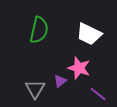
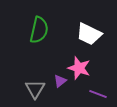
purple line: rotated 18 degrees counterclockwise
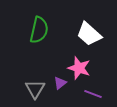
white trapezoid: rotated 16 degrees clockwise
purple triangle: moved 2 px down
purple line: moved 5 px left
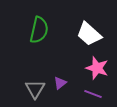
pink star: moved 18 px right
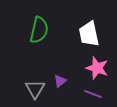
white trapezoid: rotated 36 degrees clockwise
purple triangle: moved 2 px up
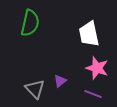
green semicircle: moved 9 px left, 7 px up
gray triangle: rotated 15 degrees counterclockwise
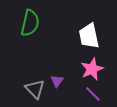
white trapezoid: moved 2 px down
pink star: moved 5 px left, 1 px down; rotated 30 degrees clockwise
purple triangle: moved 3 px left; rotated 16 degrees counterclockwise
purple line: rotated 24 degrees clockwise
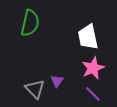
white trapezoid: moved 1 px left, 1 px down
pink star: moved 1 px right, 1 px up
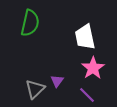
white trapezoid: moved 3 px left
pink star: rotated 10 degrees counterclockwise
gray triangle: rotated 30 degrees clockwise
purple line: moved 6 px left, 1 px down
